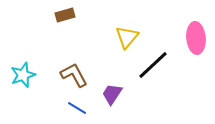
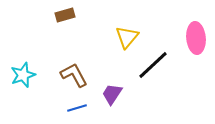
blue line: rotated 48 degrees counterclockwise
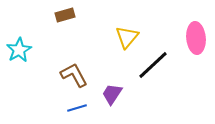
cyan star: moved 4 px left, 25 px up; rotated 10 degrees counterclockwise
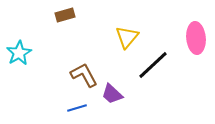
cyan star: moved 3 px down
brown L-shape: moved 10 px right
purple trapezoid: rotated 80 degrees counterclockwise
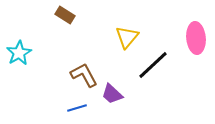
brown rectangle: rotated 48 degrees clockwise
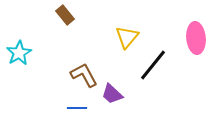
brown rectangle: rotated 18 degrees clockwise
black line: rotated 8 degrees counterclockwise
blue line: rotated 18 degrees clockwise
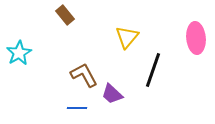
black line: moved 5 px down; rotated 20 degrees counterclockwise
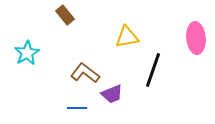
yellow triangle: rotated 40 degrees clockwise
cyan star: moved 8 px right
brown L-shape: moved 1 px right, 2 px up; rotated 24 degrees counterclockwise
purple trapezoid: rotated 65 degrees counterclockwise
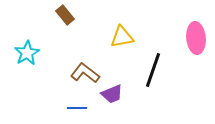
yellow triangle: moved 5 px left
